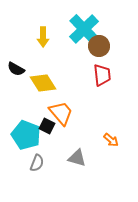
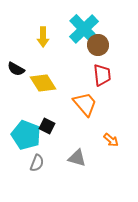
brown circle: moved 1 px left, 1 px up
orange trapezoid: moved 24 px right, 9 px up
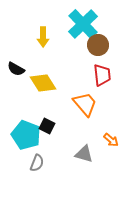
cyan cross: moved 1 px left, 5 px up
gray triangle: moved 7 px right, 4 px up
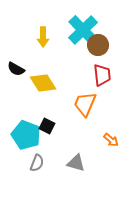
cyan cross: moved 6 px down
orange trapezoid: rotated 116 degrees counterclockwise
gray triangle: moved 8 px left, 9 px down
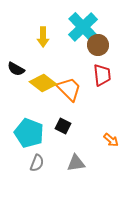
cyan cross: moved 3 px up
yellow diamond: rotated 20 degrees counterclockwise
orange trapezoid: moved 16 px left, 15 px up; rotated 112 degrees clockwise
black square: moved 16 px right
cyan pentagon: moved 3 px right, 2 px up
gray triangle: rotated 24 degrees counterclockwise
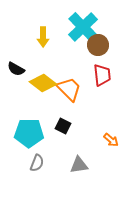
cyan pentagon: rotated 20 degrees counterclockwise
gray triangle: moved 3 px right, 2 px down
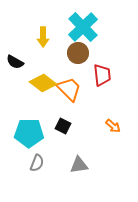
brown circle: moved 20 px left, 8 px down
black semicircle: moved 1 px left, 7 px up
orange arrow: moved 2 px right, 14 px up
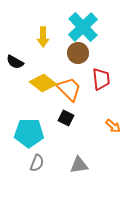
red trapezoid: moved 1 px left, 4 px down
black square: moved 3 px right, 8 px up
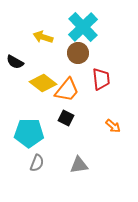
yellow arrow: rotated 108 degrees clockwise
orange trapezoid: moved 2 px left, 1 px down; rotated 84 degrees clockwise
